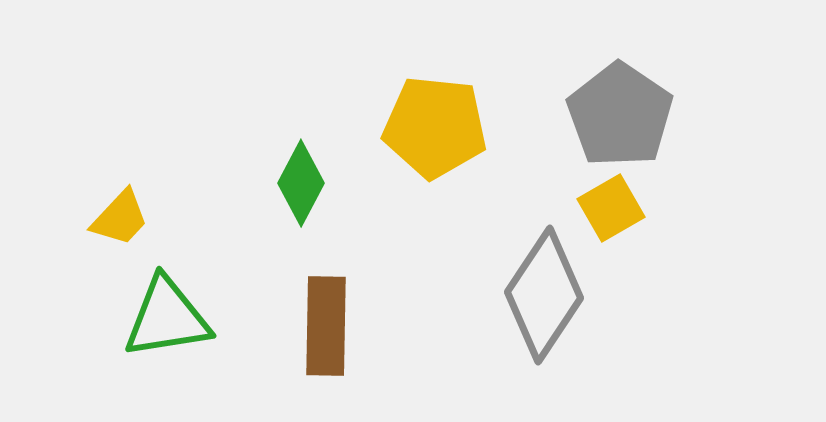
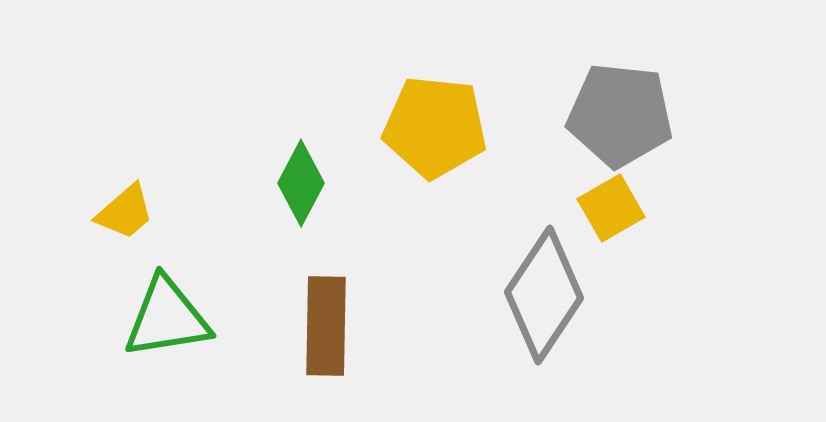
gray pentagon: rotated 28 degrees counterclockwise
yellow trapezoid: moved 5 px right, 6 px up; rotated 6 degrees clockwise
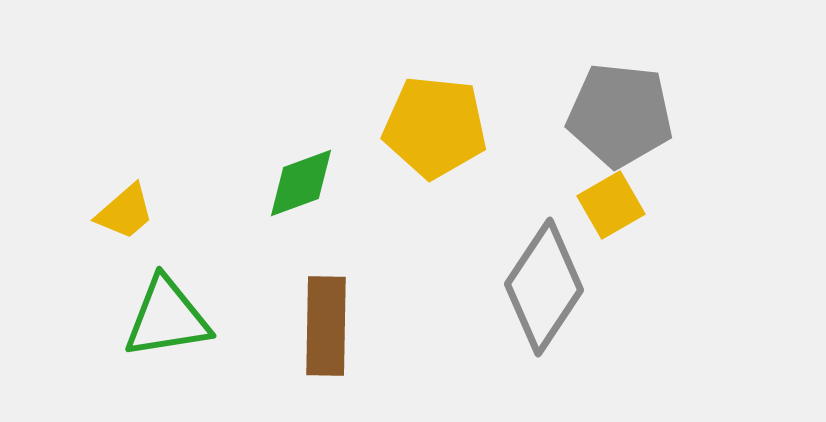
green diamond: rotated 42 degrees clockwise
yellow square: moved 3 px up
gray diamond: moved 8 px up
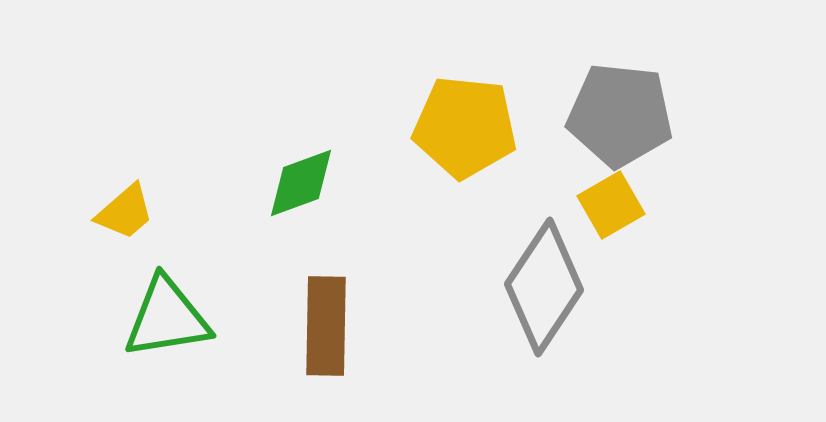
yellow pentagon: moved 30 px right
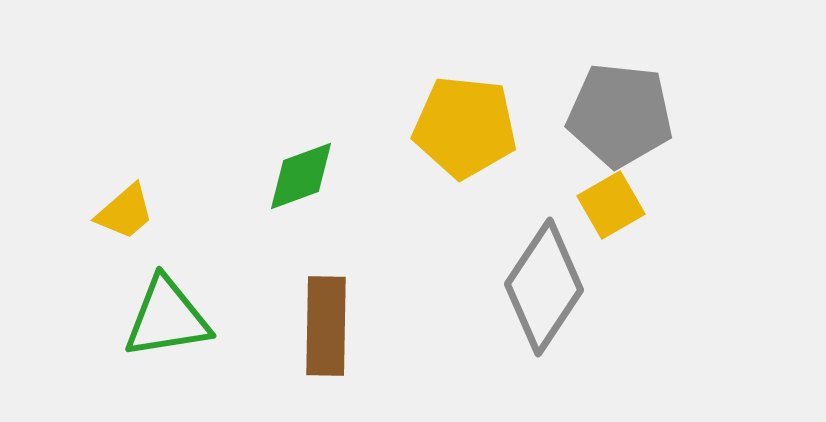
green diamond: moved 7 px up
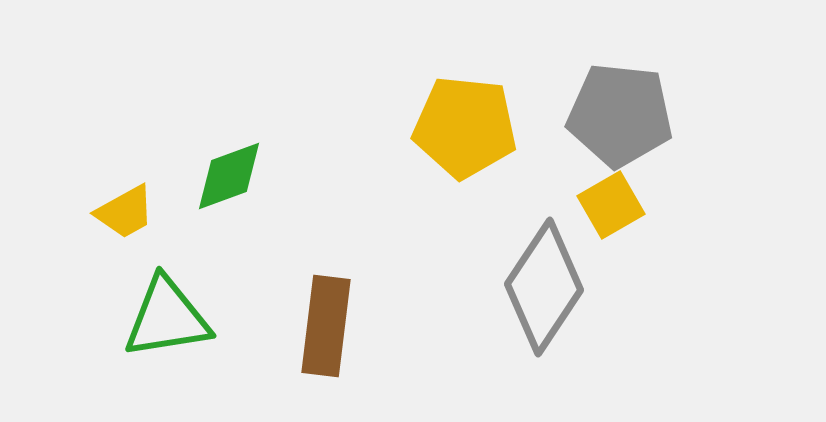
green diamond: moved 72 px left
yellow trapezoid: rotated 12 degrees clockwise
brown rectangle: rotated 6 degrees clockwise
